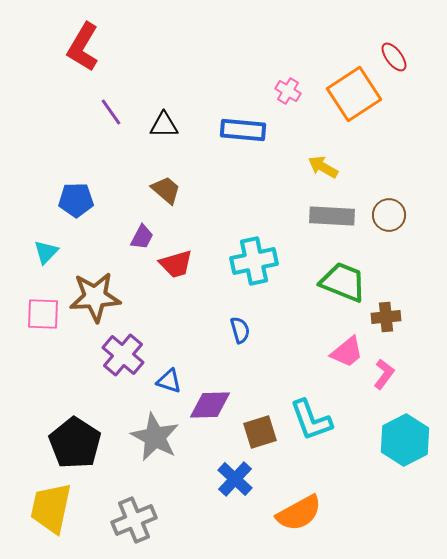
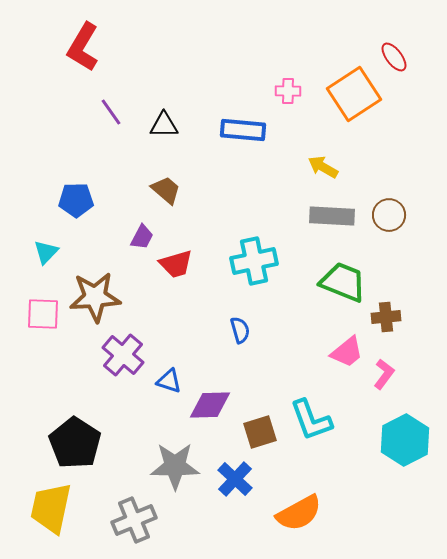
pink cross: rotated 30 degrees counterclockwise
gray star: moved 20 px right, 29 px down; rotated 27 degrees counterclockwise
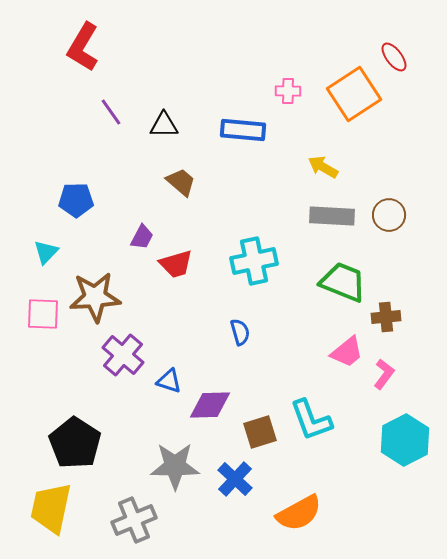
brown trapezoid: moved 15 px right, 8 px up
blue semicircle: moved 2 px down
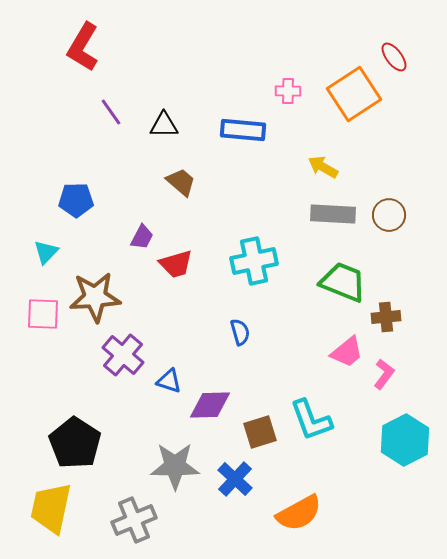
gray rectangle: moved 1 px right, 2 px up
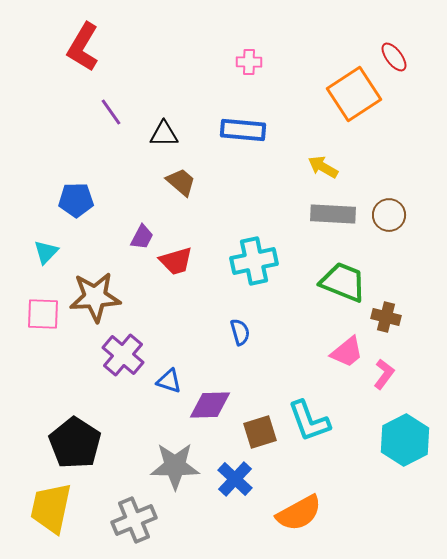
pink cross: moved 39 px left, 29 px up
black triangle: moved 9 px down
red trapezoid: moved 3 px up
brown cross: rotated 20 degrees clockwise
cyan L-shape: moved 2 px left, 1 px down
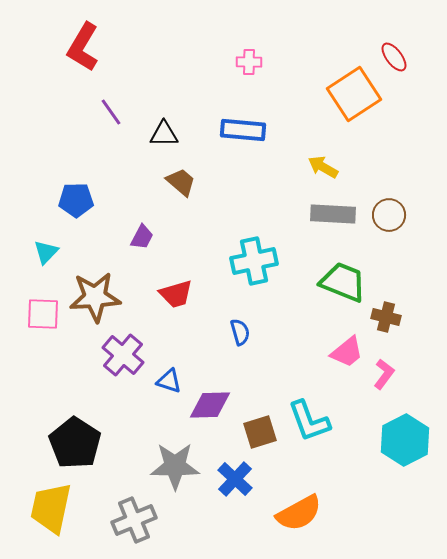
red trapezoid: moved 33 px down
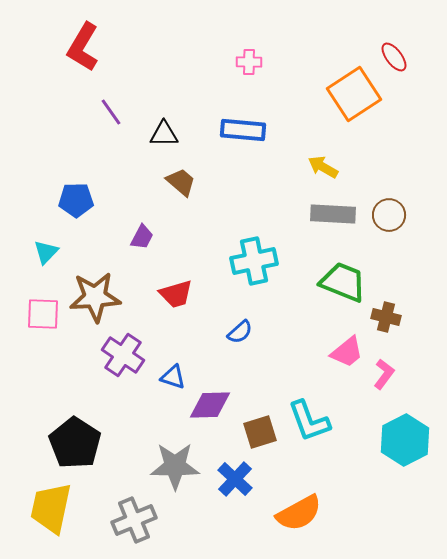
blue semicircle: rotated 64 degrees clockwise
purple cross: rotated 6 degrees counterclockwise
blue triangle: moved 4 px right, 4 px up
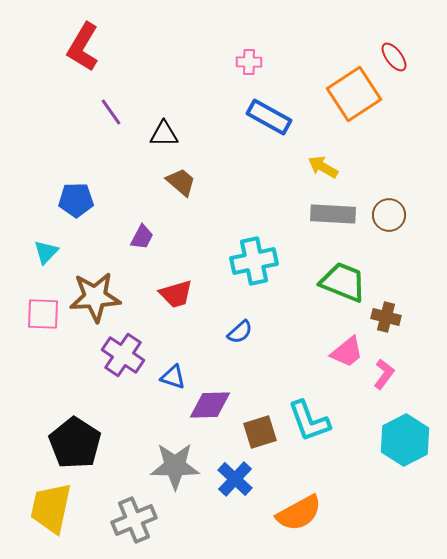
blue rectangle: moved 26 px right, 13 px up; rotated 24 degrees clockwise
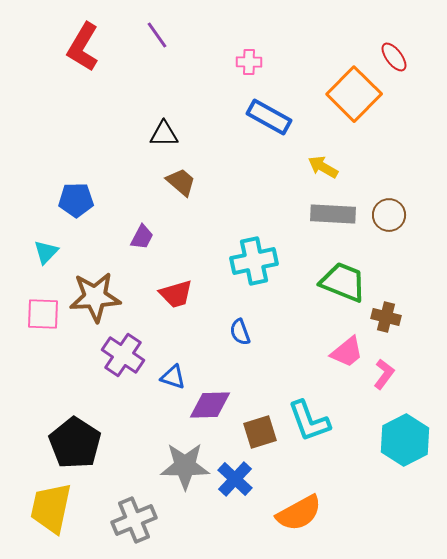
orange square: rotated 12 degrees counterclockwise
purple line: moved 46 px right, 77 px up
blue semicircle: rotated 112 degrees clockwise
gray star: moved 10 px right
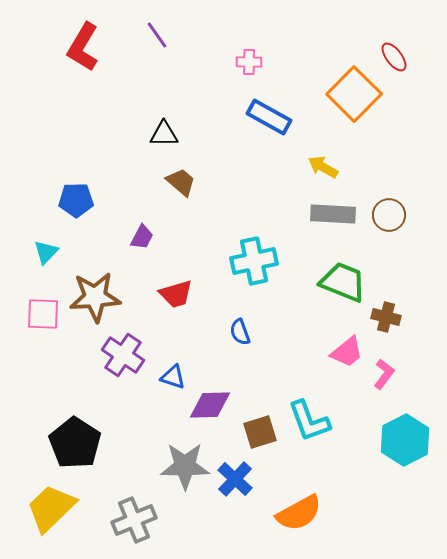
yellow trapezoid: rotated 34 degrees clockwise
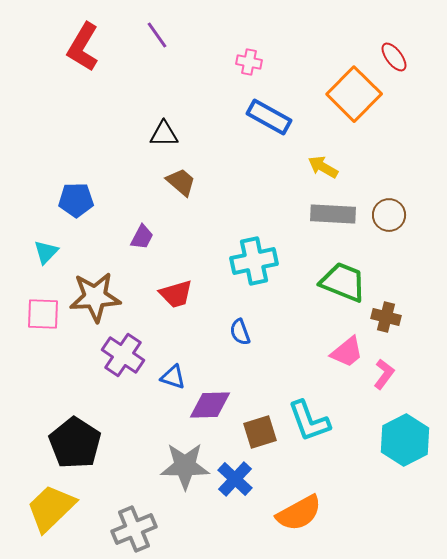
pink cross: rotated 10 degrees clockwise
gray cross: moved 9 px down
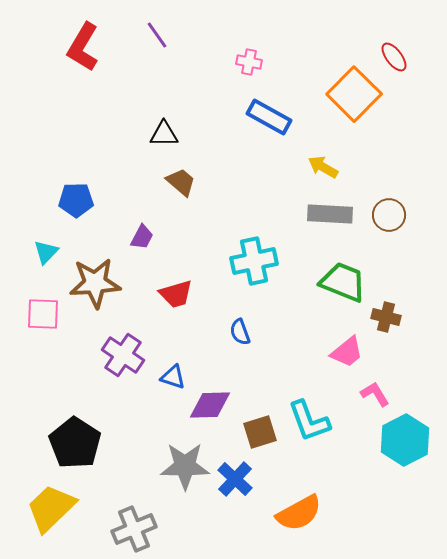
gray rectangle: moved 3 px left
brown star: moved 14 px up
pink L-shape: moved 9 px left, 20 px down; rotated 68 degrees counterclockwise
